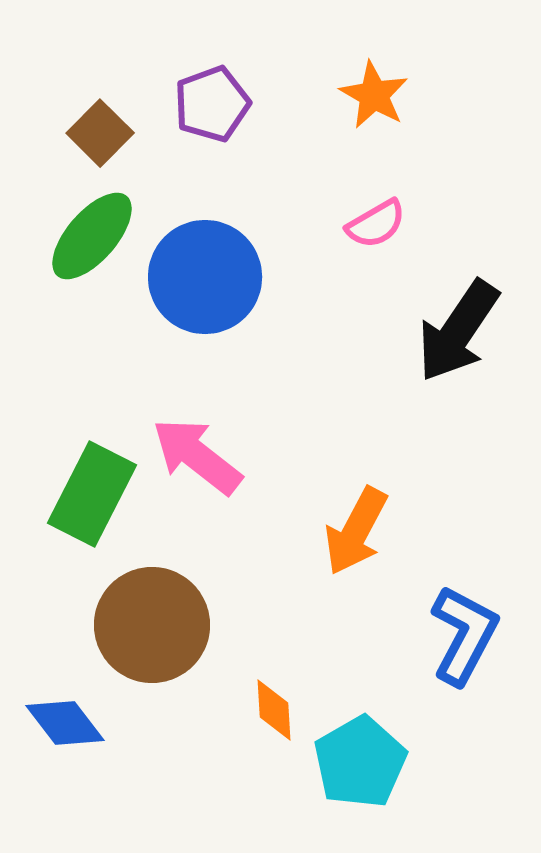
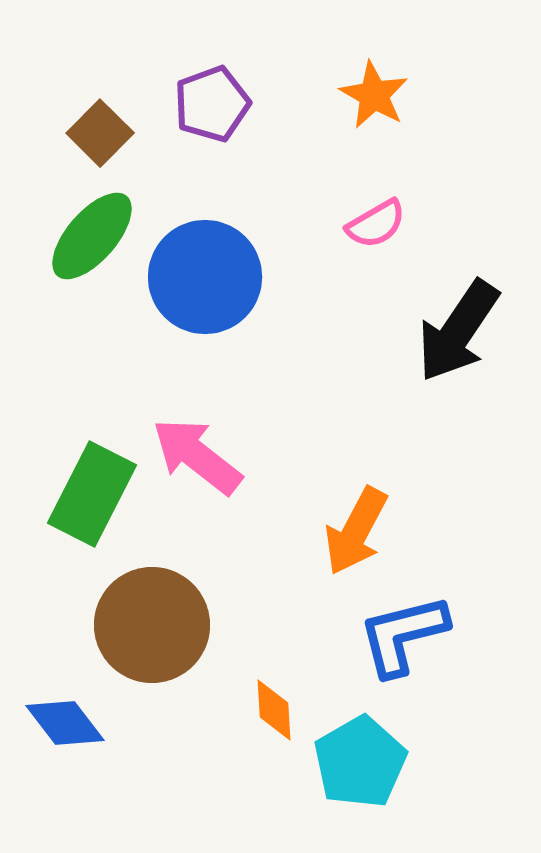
blue L-shape: moved 61 px left; rotated 132 degrees counterclockwise
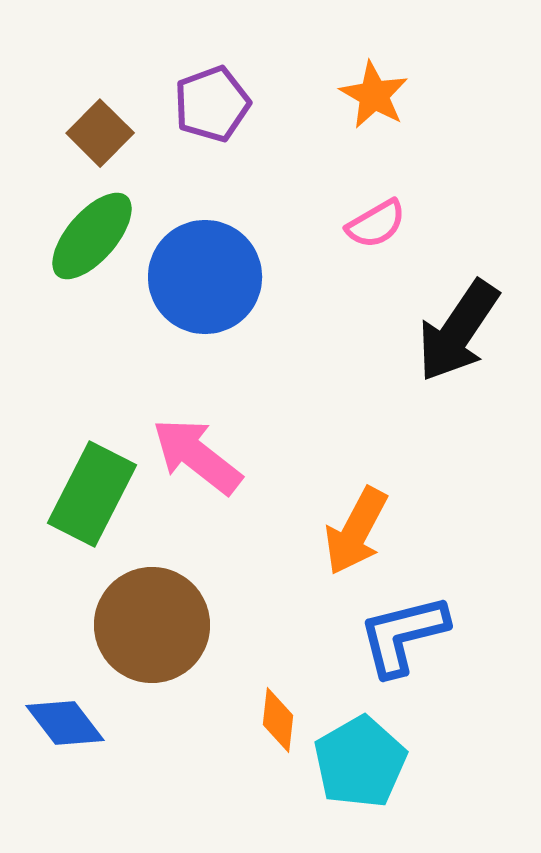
orange diamond: moved 4 px right, 10 px down; rotated 10 degrees clockwise
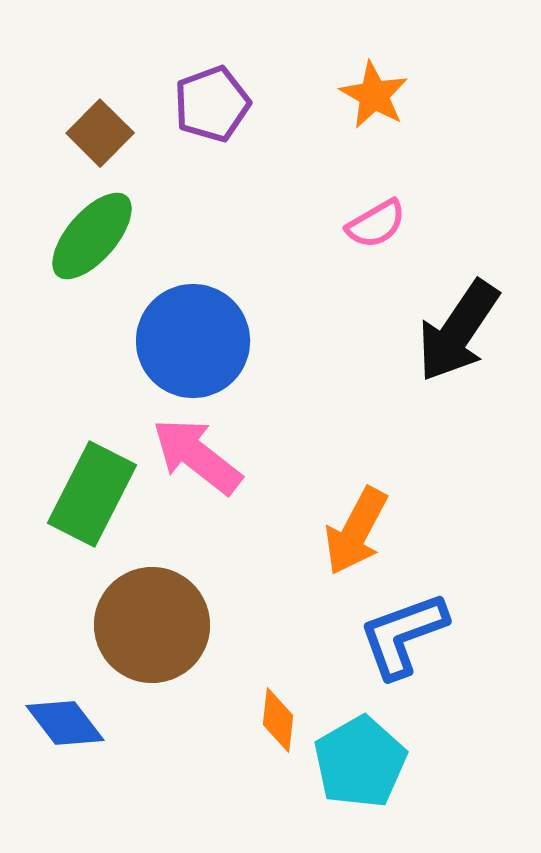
blue circle: moved 12 px left, 64 px down
blue L-shape: rotated 6 degrees counterclockwise
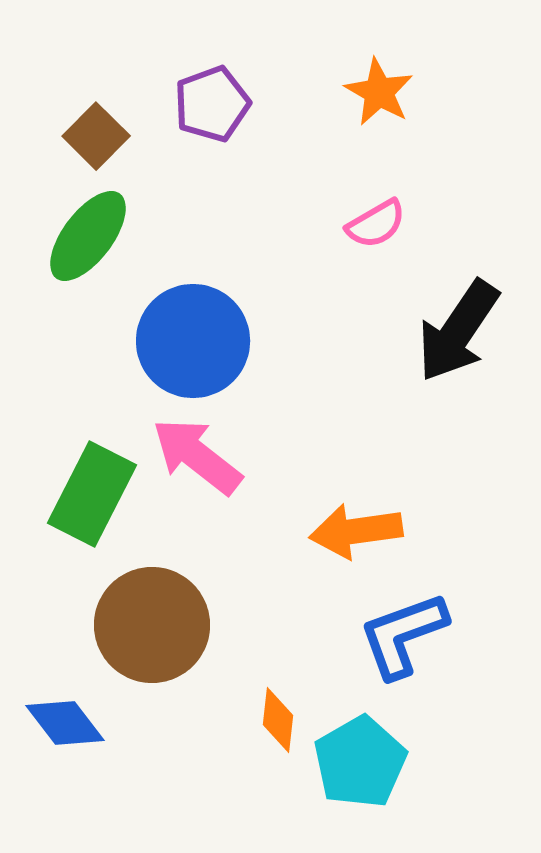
orange star: moved 5 px right, 3 px up
brown square: moved 4 px left, 3 px down
green ellipse: moved 4 px left; rotated 4 degrees counterclockwise
orange arrow: rotated 54 degrees clockwise
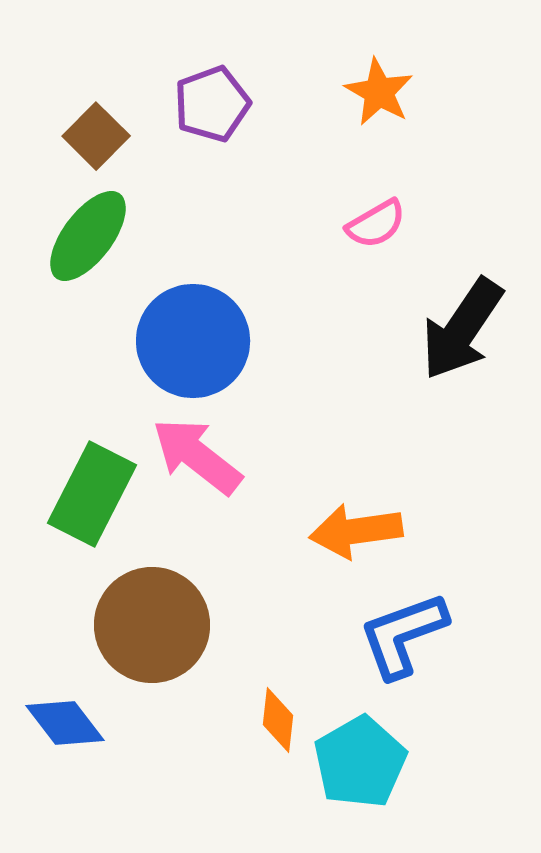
black arrow: moved 4 px right, 2 px up
